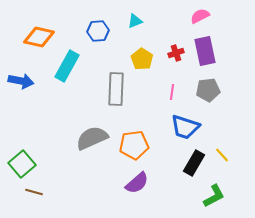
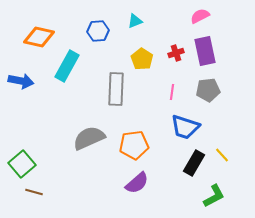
gray semicircle: moved 3 px left
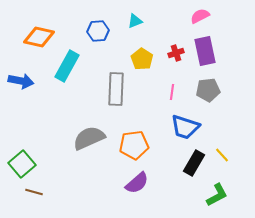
green L-shape: moved 3 px right, 1 px up
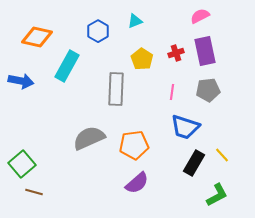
blue hexagon: rotated 25 degrees counterclockwise
orange diamond: moved 2 px left
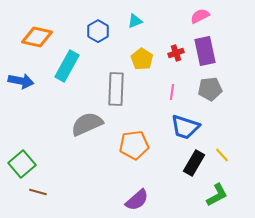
gray pentagon: moved 2 px right, 1 px up
gray semicircle: moved 2 px left, 14 px up
purple semicircle: moved 17 px down
brown line: moved 4 px right
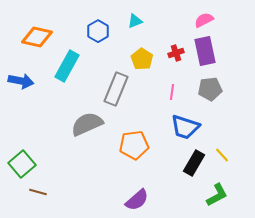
pink semicircle: moved 4 px right, 4 px down
gray rectangle: rotated 20 degrees clockwise
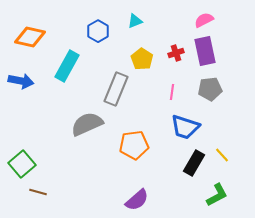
orange diamond: moved 7 px left
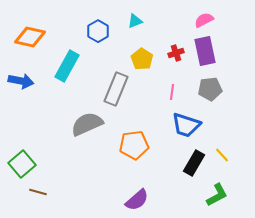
blue trapezoid: moved 1 px right, 2 px up
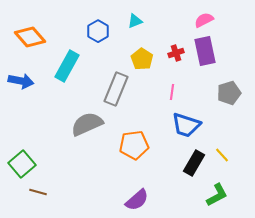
orange diamond: rotated 36 degrees clockwise
gray pentagon: moved 19 px right, 4 px down; rotated 10 degrees counterclockwise
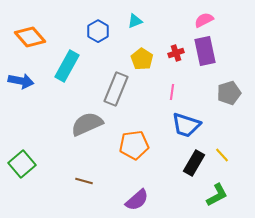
brown line: moved 46 px right, 11 px up
